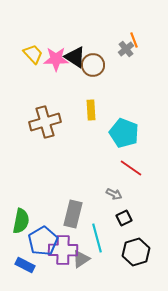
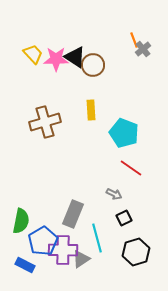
gray cross: moved 17 px right
gray rectangle: rotated 8 degrees clockwise
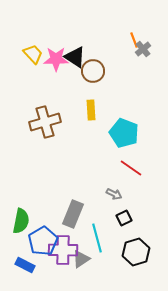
brown circle: moved 6 px down
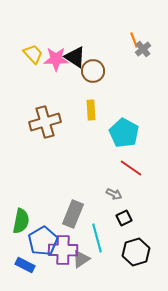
cyan pentagon: rotated 8 degrees clockwise
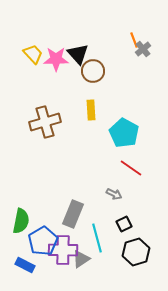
black triangle: moved 3 px right, 3 px up; rotated 15 degrees clockwise
black square: moved 6 px down
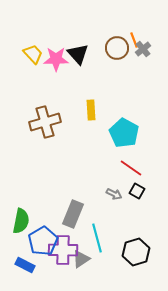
brown circle: moved 24 px right, 23 px up
black square: moved 13 px right, 33 px up; rotated 35 degrees counterclockwise
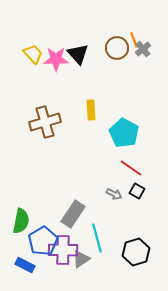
gray rectangle: rotated 12 degrees clockwise
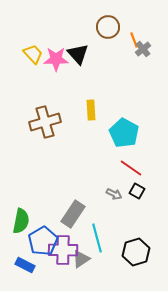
brown circle: moved 9 px left, 21 px up
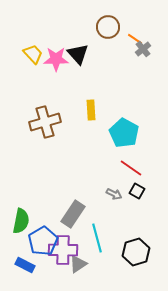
orange line: moved 1 px right, 1 px up; rotated 35 degrees counterclockwise
gray triangle: moved 3 px left, 5 px down
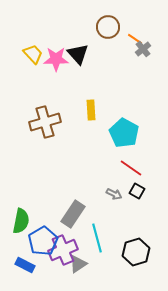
purple cross: rotated 24 degrees counterclockwise
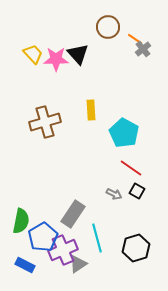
blue pentagon: moved 4 px up
black hexagon: moved 4 px up
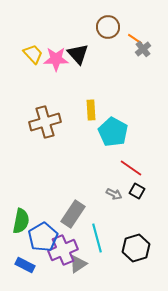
cyan pentagon: moved 11 px left, 1 px up
